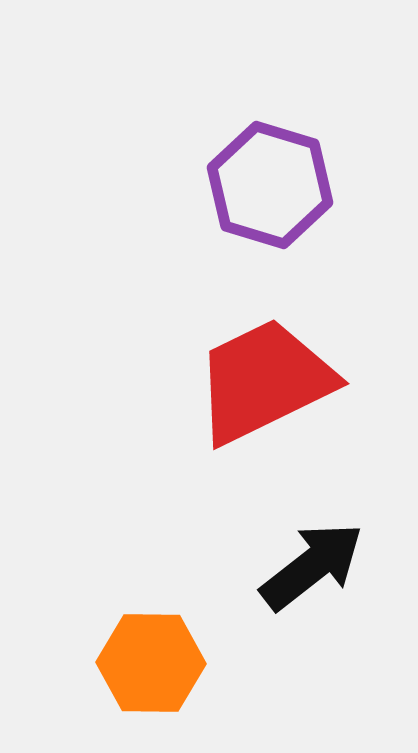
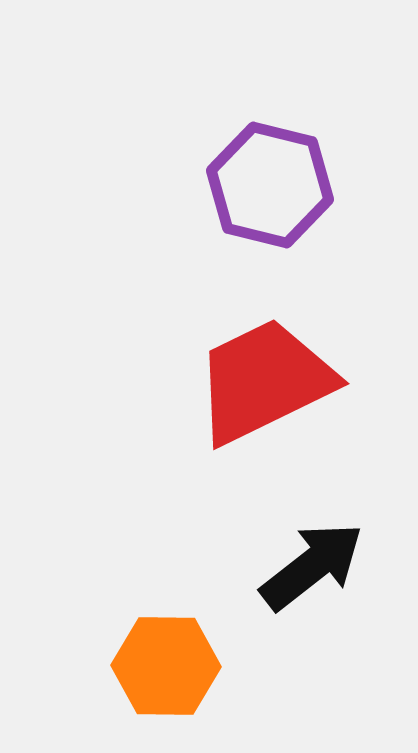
purple hexagon: rotated 3 degrees counterclockwise
orange hexagon: moved 15 px right, 3 px down
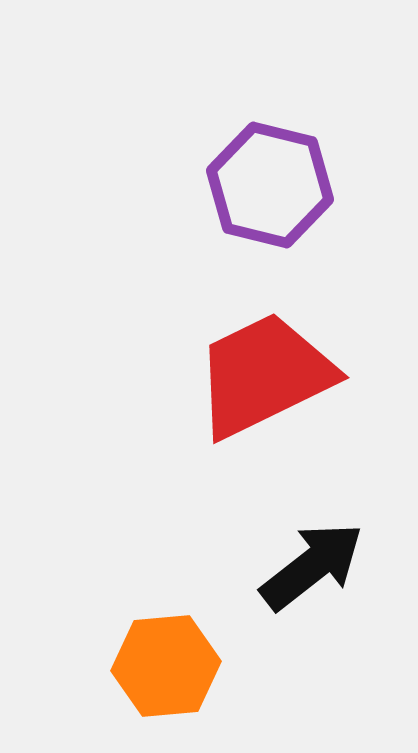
red trapezoid: moved 6 px up
orange hexagon: rotated 6 degrees counterclockwise
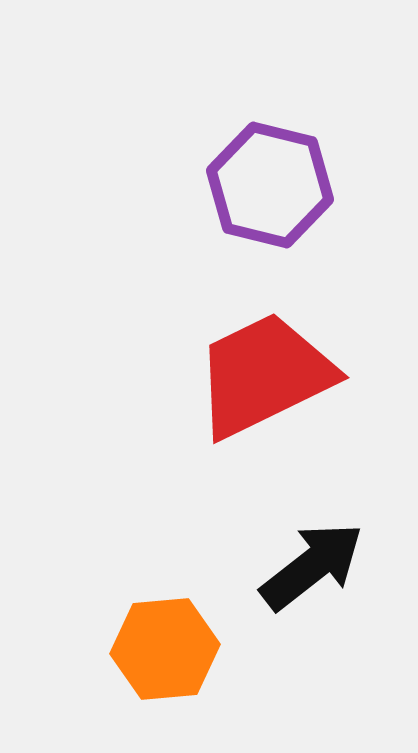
orange hexagon: moved 1 px left, 17 px up
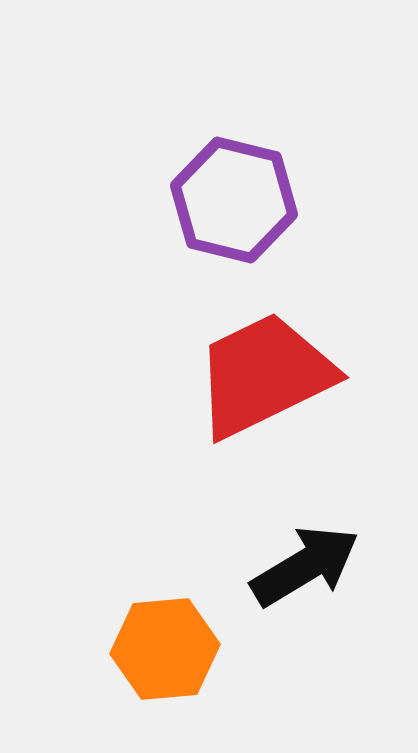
purple hexagon: moved 36 px left, 15 px down
black arrow: moved 7 px left; rotated 7 degrees clockwise
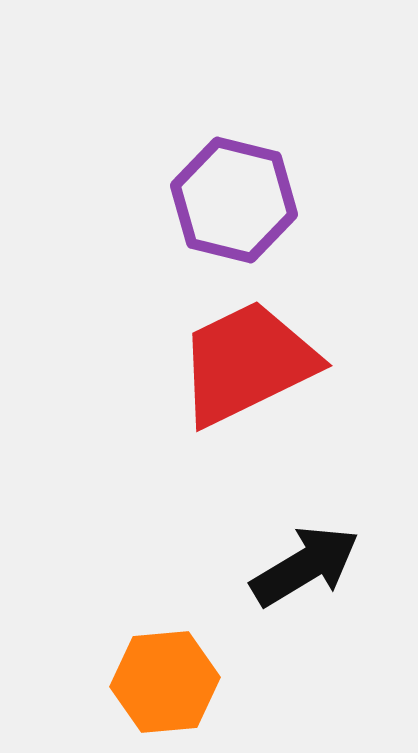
red trapezoid: moved 17 px left, 12 px up
orange hexagon: moved 33 px down
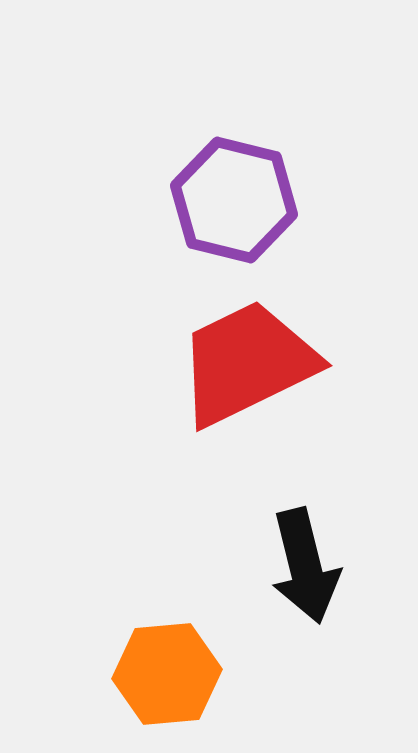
black arrow: rotated 107 degrees clockwise
orange hexagon: moved 2 px right, 8 px up
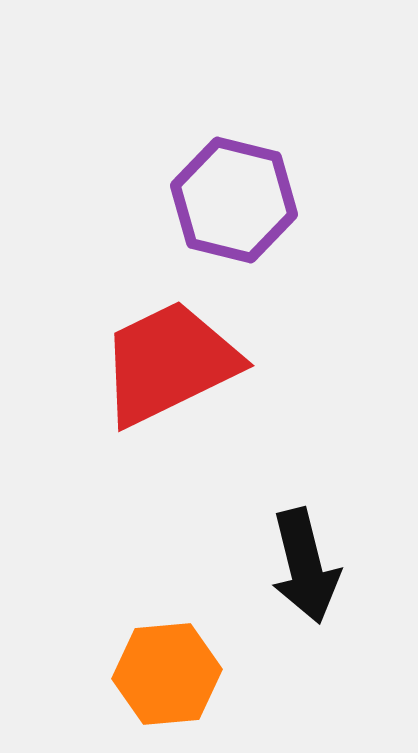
red trapezoid: moved 78 px left
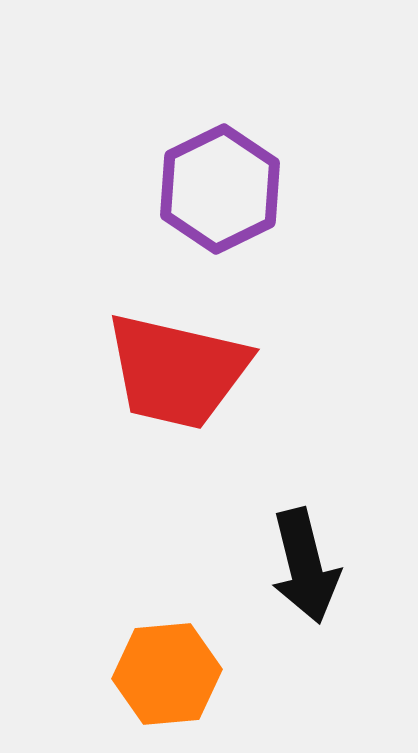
purple hexagon: moved 14 px left, 11 px up; rotated 20 degrees clockwise
red trapezoid: moved 8 px right, 8 px down; rotated 141 degrees counterclockwise
